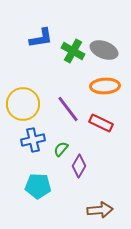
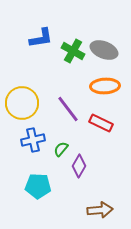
yellow circle: moved 1 px left, 1 px up
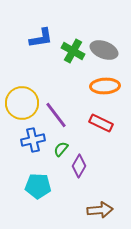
purple line: moved 12 px left, 6 px down
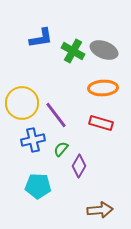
orange ellipse: moved 2 px left, 2 px down
red rectangle: rotated 10 degrees counterclockwise
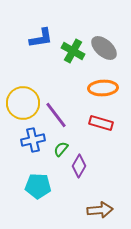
gray ellipse: moved 2 px up; rotated 20 degrees clockwise
yellow circle: moved 1 px right
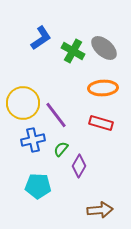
blue L-shape: rotated 25 degrees counterclockwise
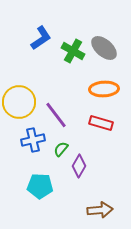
orange ellipse: moved 1 px right, 1 px down
yellow circle: moved 4 px left, 1 px up
cyan pentagon: moved 2 px right
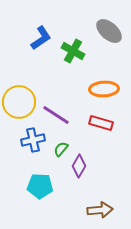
gray ellipse: moved 5 px right, 17 px up
purple line: rotated 20 degrees counterclockwise
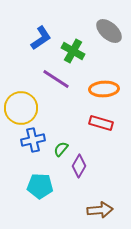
yellow circle: moved 2 px right, 6 px down
purple line: moved 36 px up
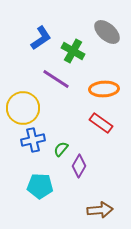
gray ellipse: moved 2 px left, 1 px down
yellow circle: moved 2 px right
red rectangle: rotated 20 degrees clockwise
